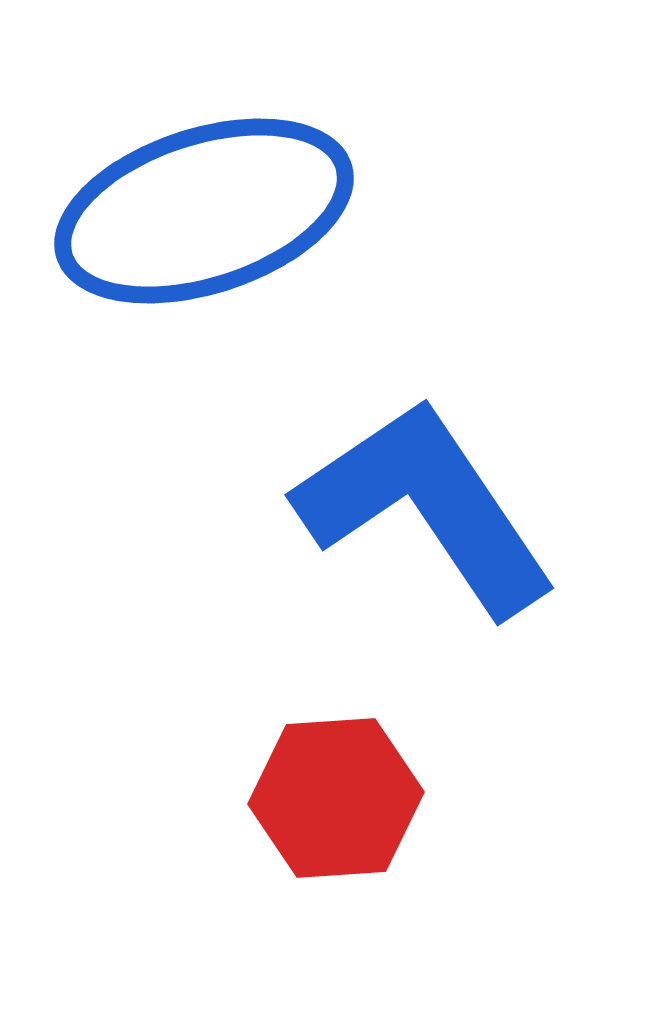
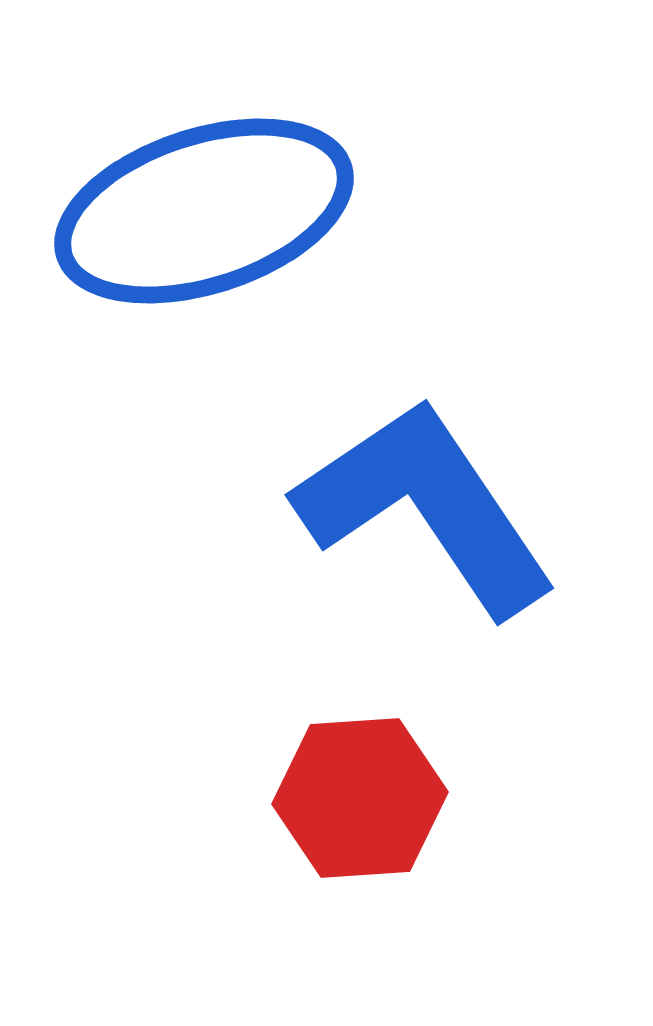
red hexagon: moved 24 px right
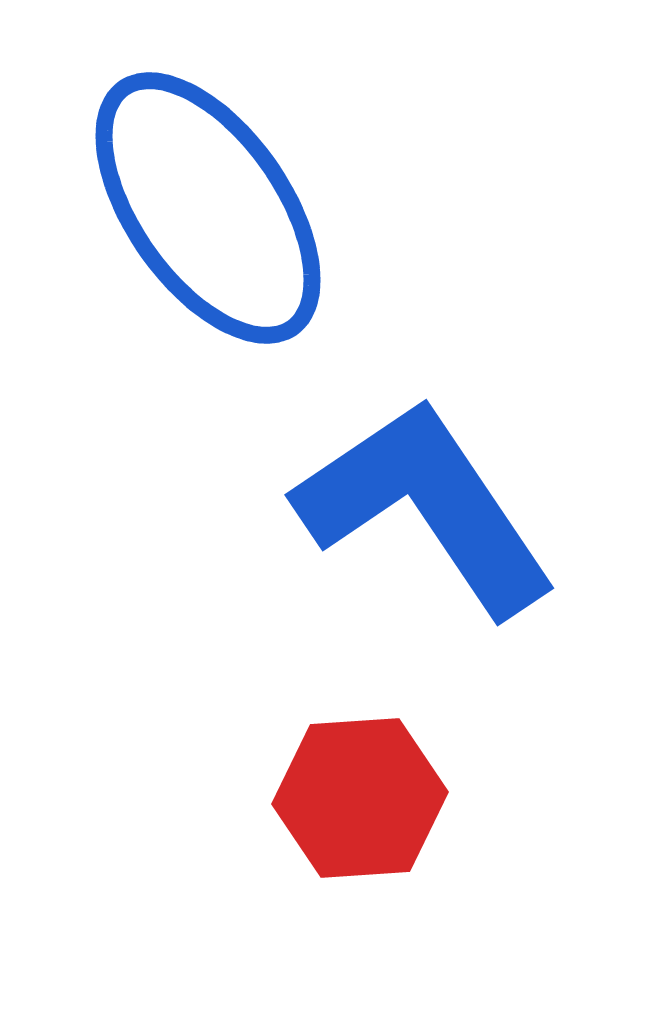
blue ellipse: moved 4 px right, 3 px up; rotated 73 degrees clockwise
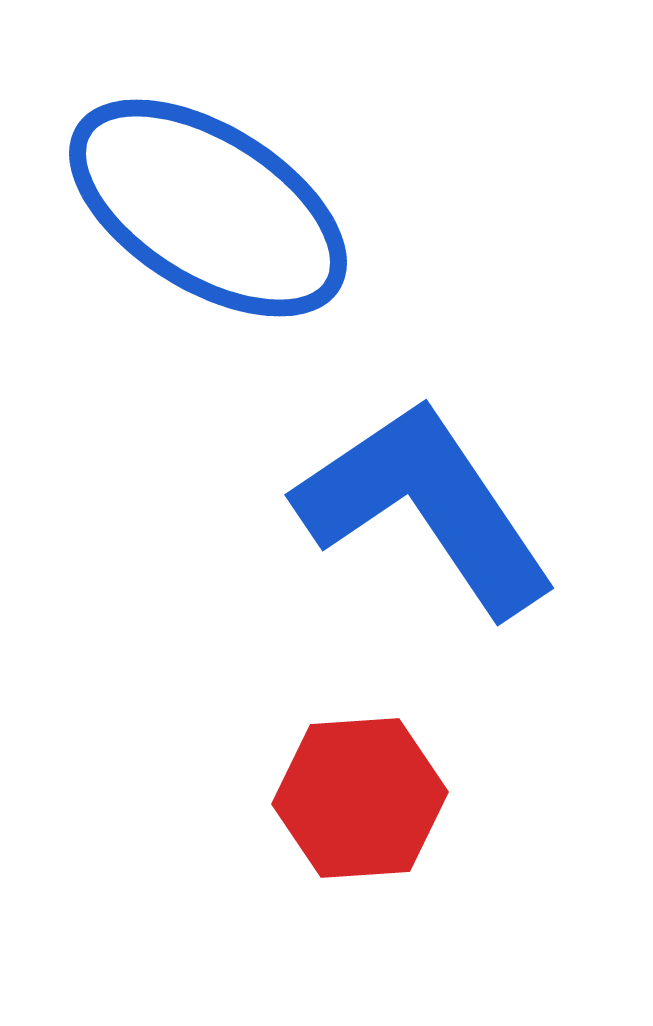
blue ellipse: rotated 23 degrees counterclockwise
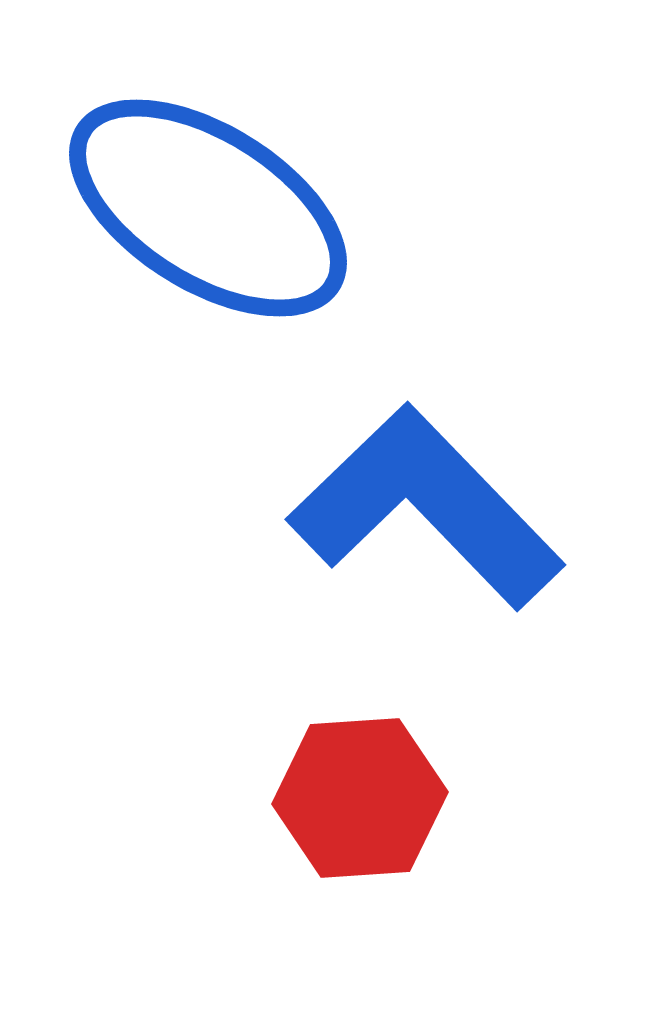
blue L-shape: rotated 10 degrees counterclockwise
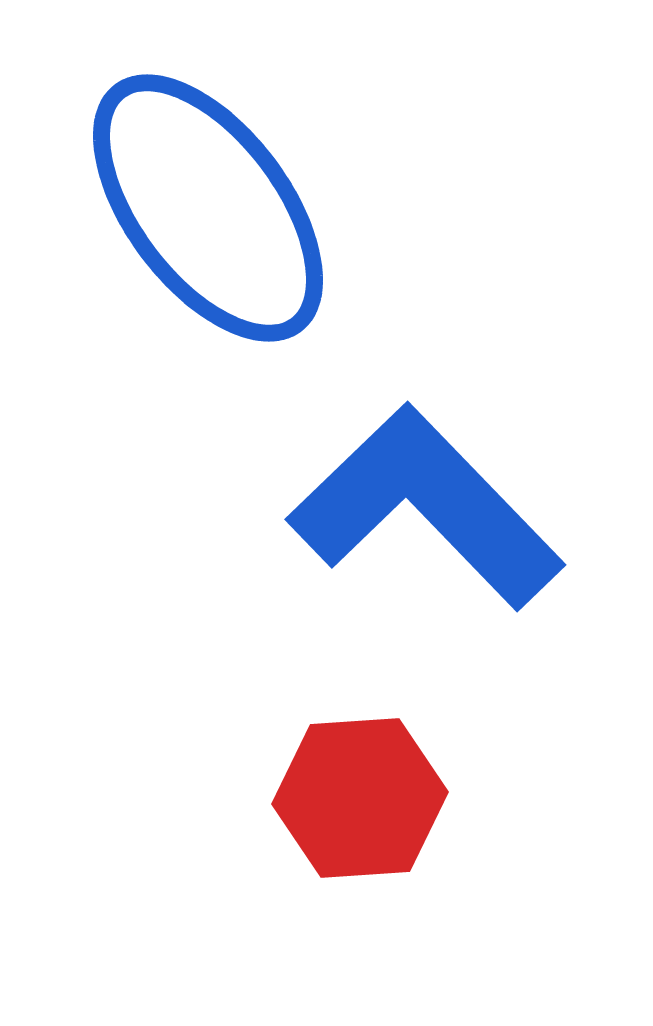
blue ellipse: rotated 21 degrees clockwise
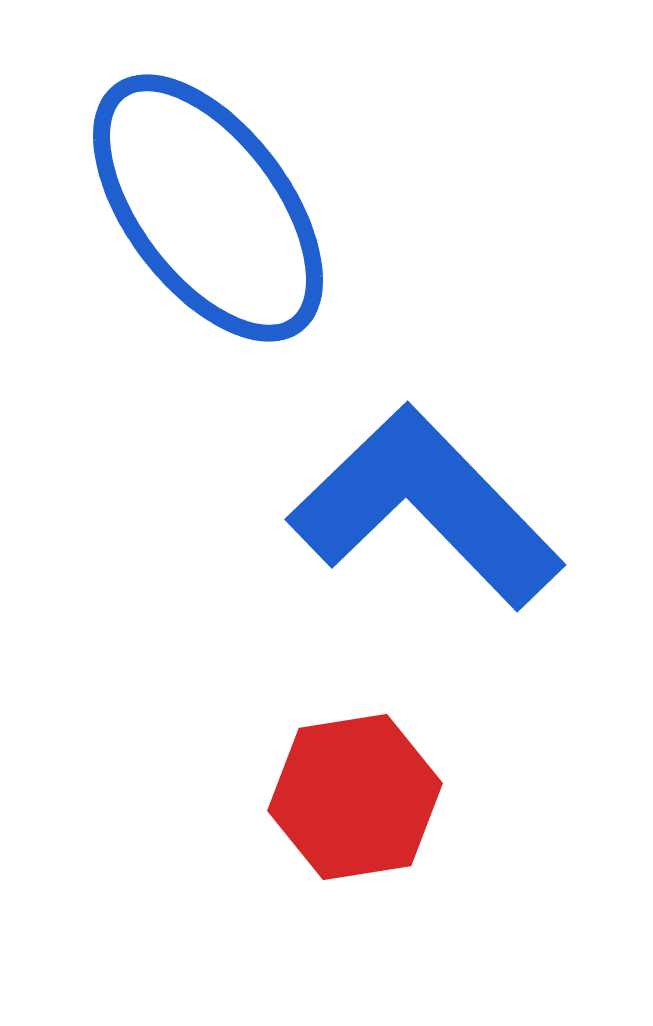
red hexagon: moved 5 px left, 1 px up; rotated 5 degrees counterclockwise
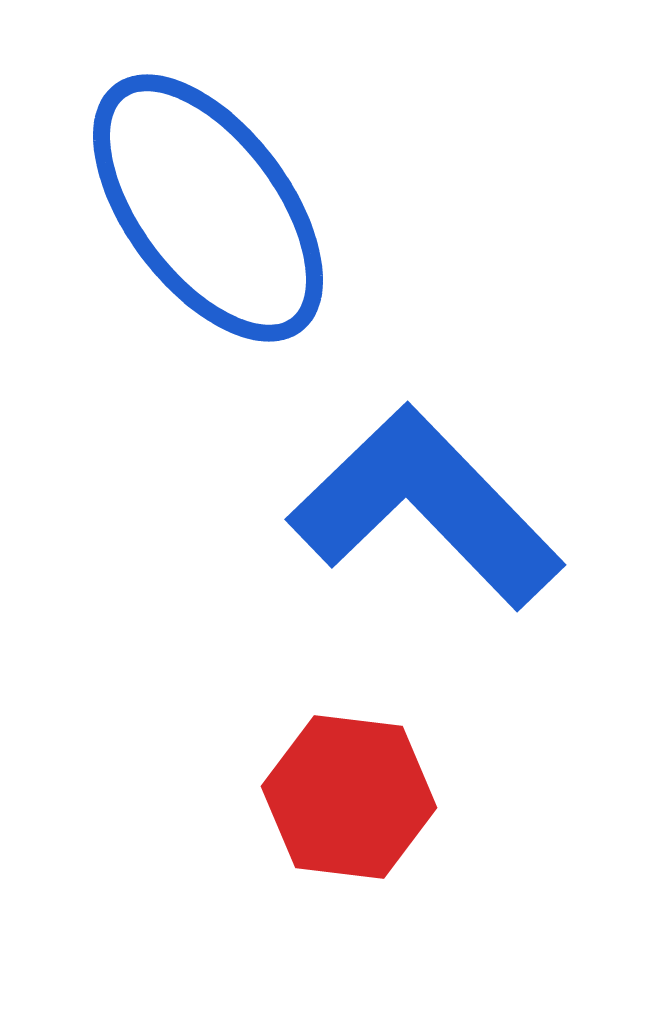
red hexagon: moved 6 px left; rotated 16 degrees clockwise
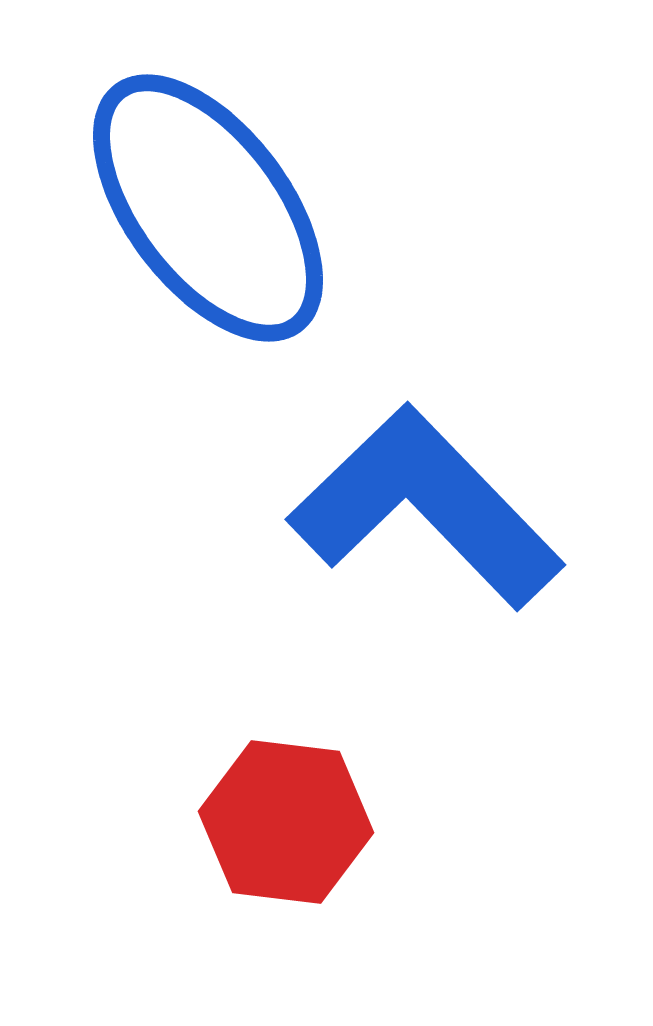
red hexagon: moved 63 px left, 25 px down
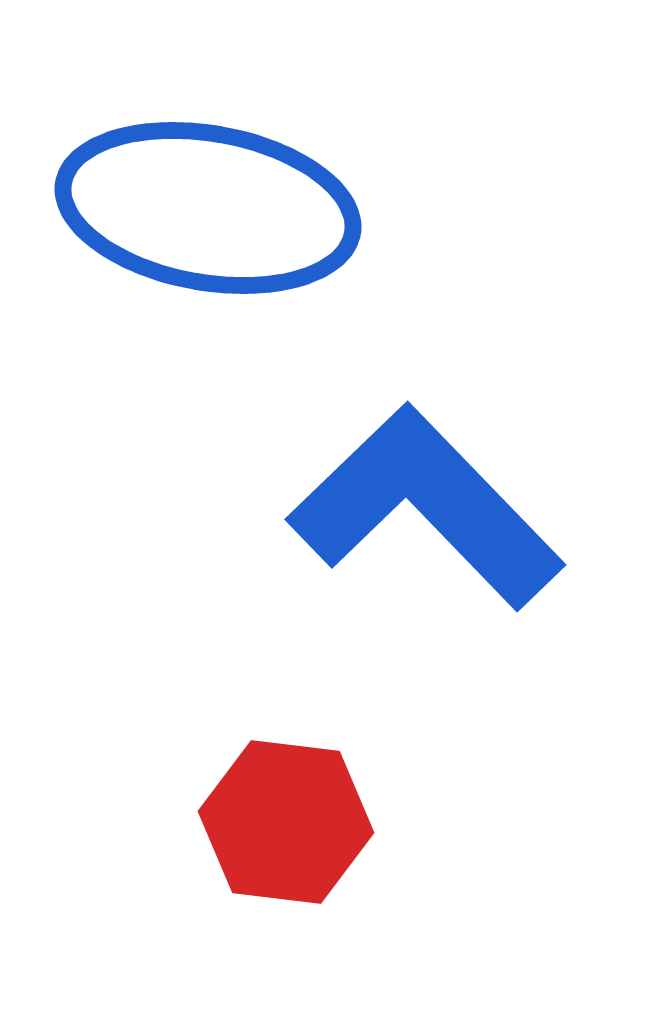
blue ellipse: rotated 43 degrees counterclockwise
